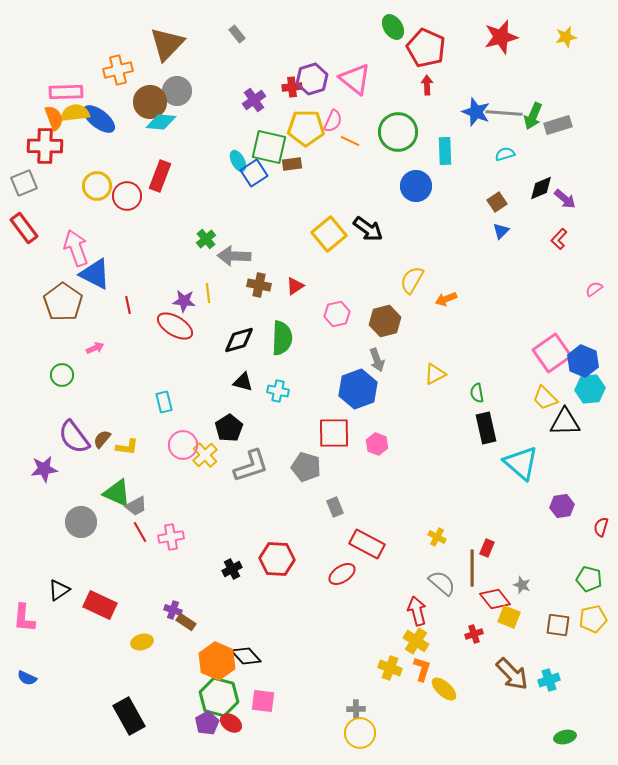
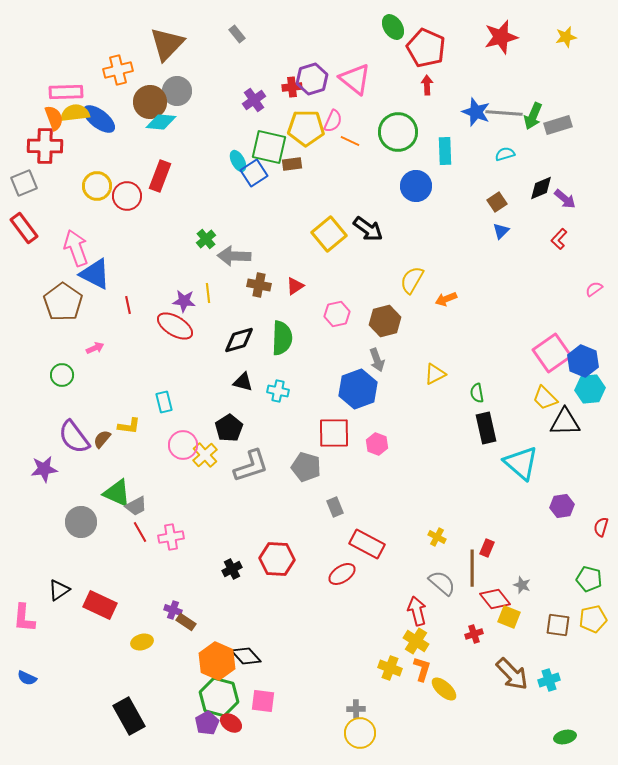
yellow L-shape at (127, 447): moved 2 px right, 21 px up
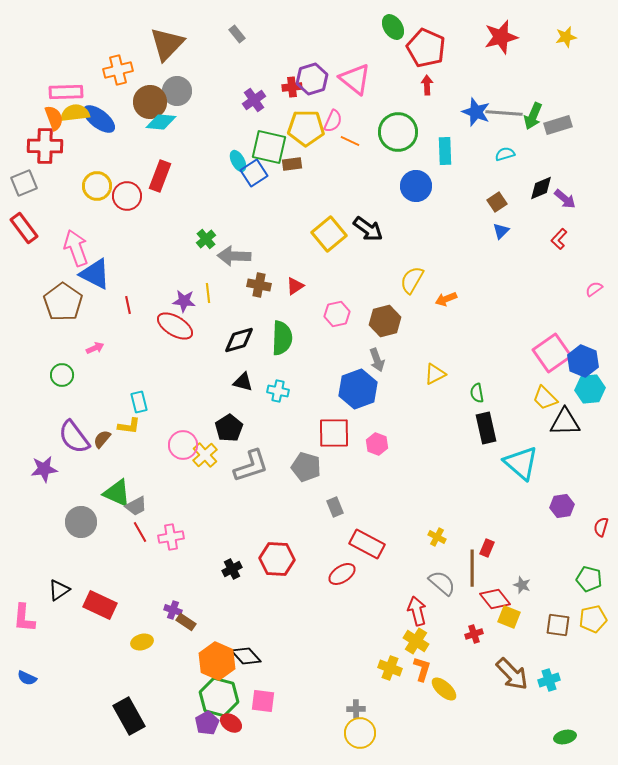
cyan rectangle at (164, 402): moved 25 px left
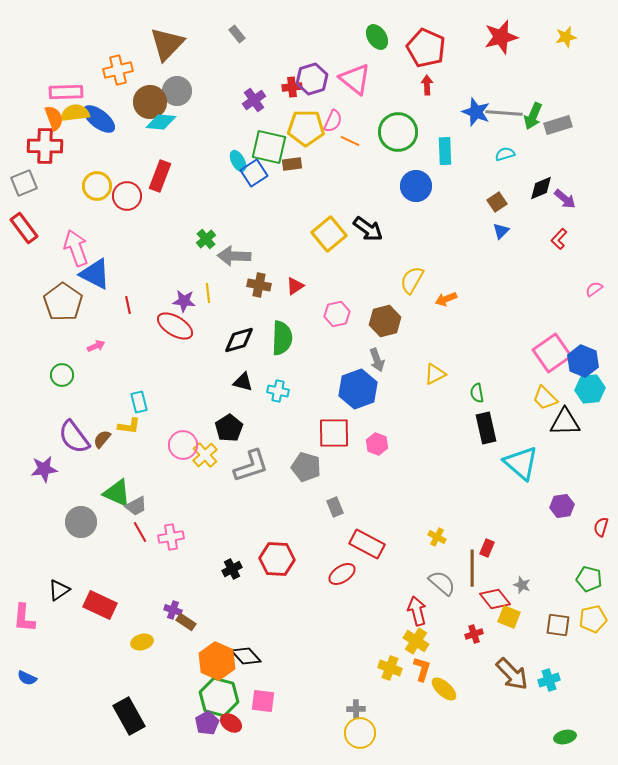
green ellipse at (393, 27): moved 16 px left, 10 px down
pink arrow at (95, 348): moved 1 px right, 2 px up
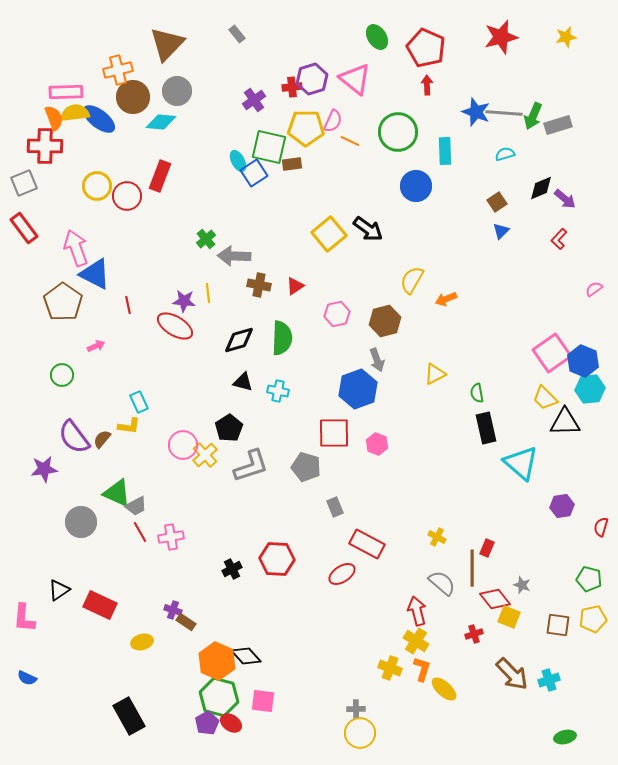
brown circle at (150, 102): moved 17 px left, 5 px up
cyan rectangle at (139, 402): rotated 10 degrees counterclockwise
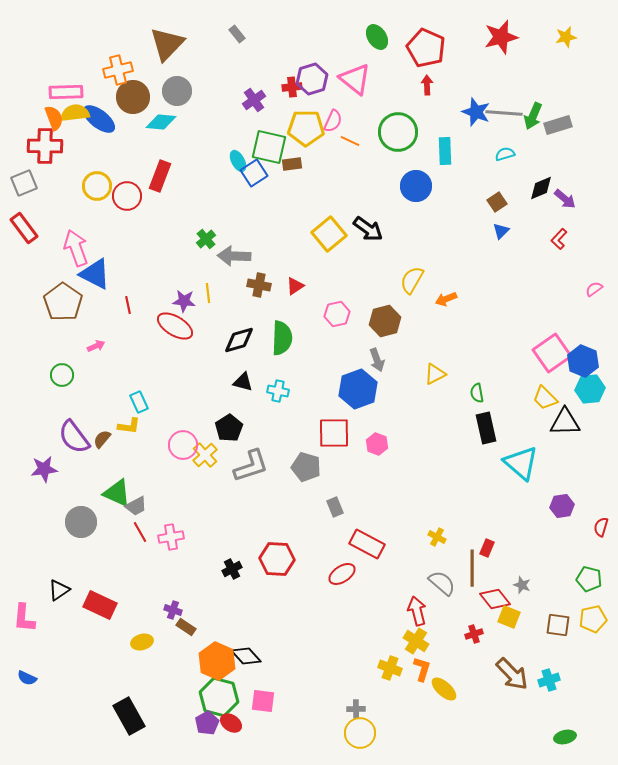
brown rectangle at (186, 622): moved 5 px down
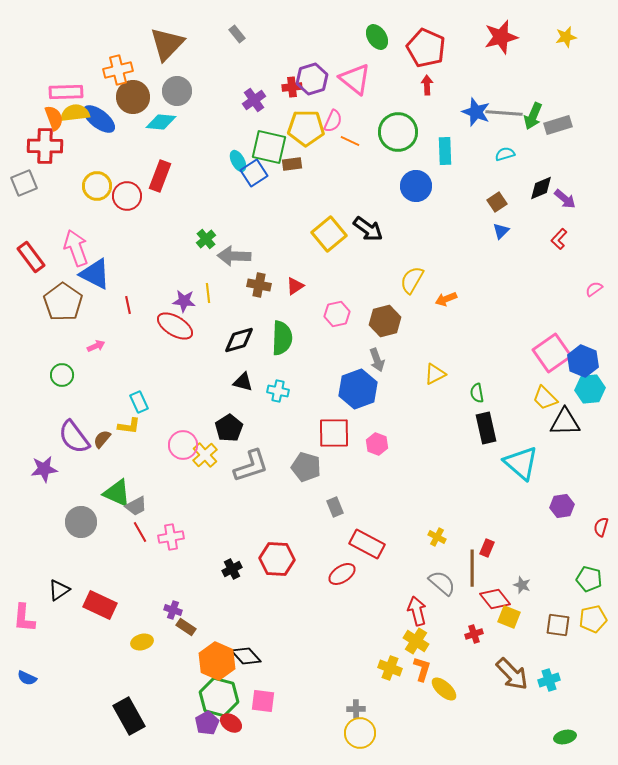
red rectangle at (24, 228): moved 7 px right, 29 px down
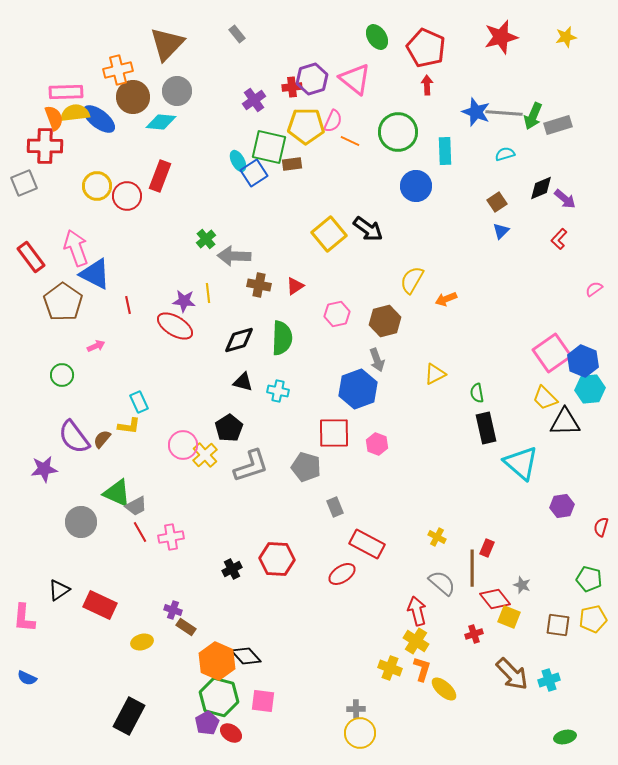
yellow pentagon at (306, 128): moved 2 px up
black rectangle at (129, 716): rotated 57 degrees clockwise
red ellipse at (231, 723): moved 10 px down
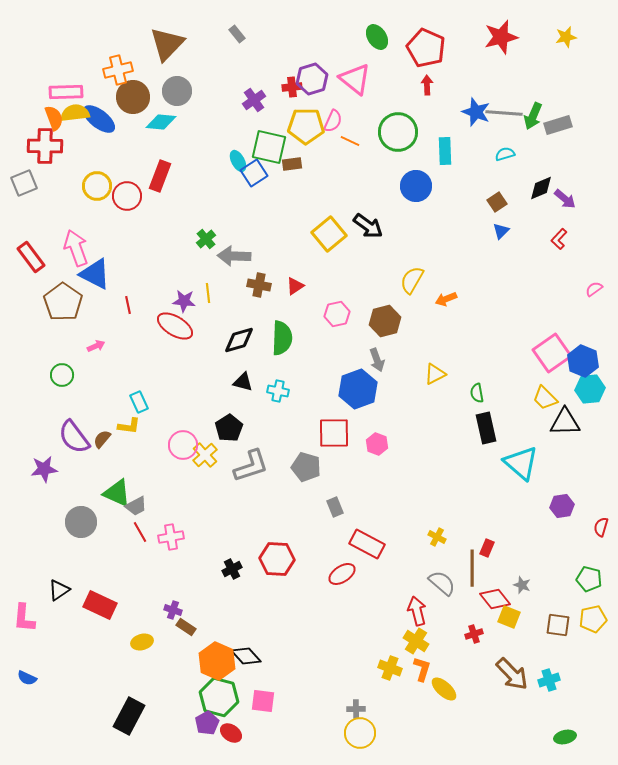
black arrow at (368, 229): moved 3 px up
